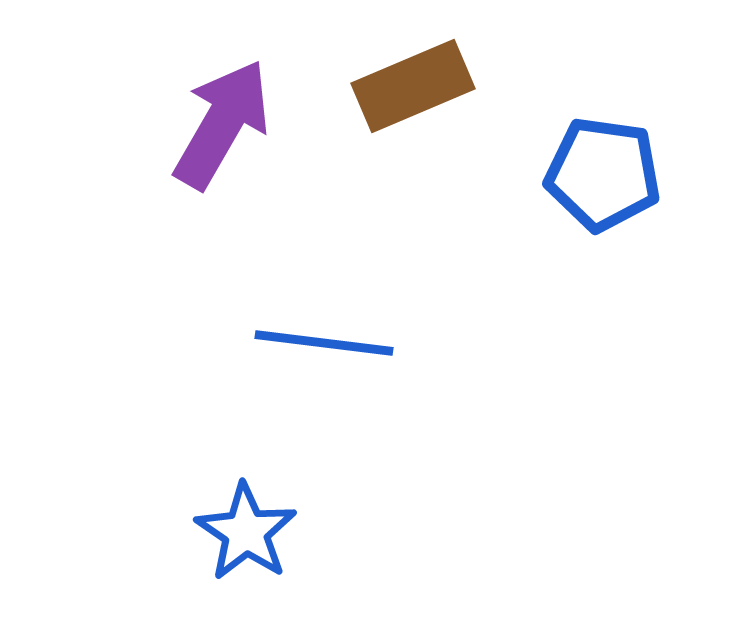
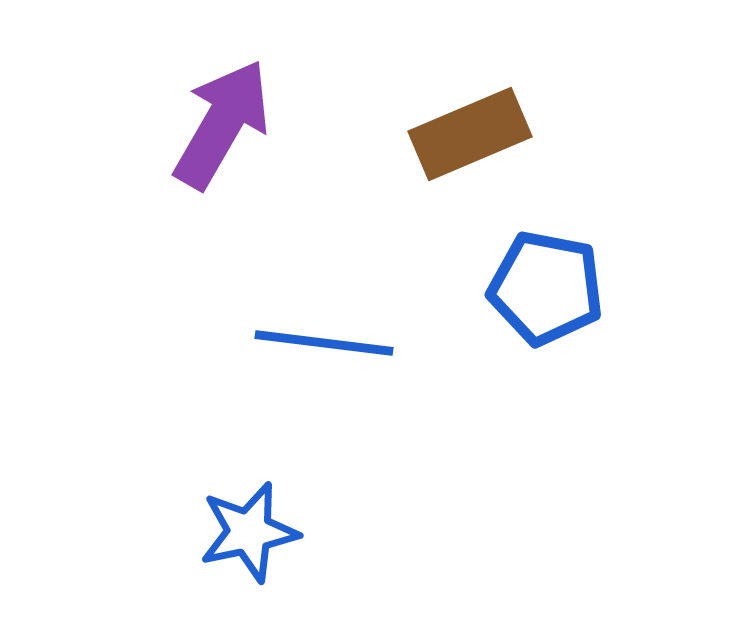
brown rectangle: moved 57 px right, 48 px down
blue pentagon: moved 57 px left, 114 px down; rotated 3 degrees clockwise
blue star: moved 3 px right; rotated 26 degrees clockwise
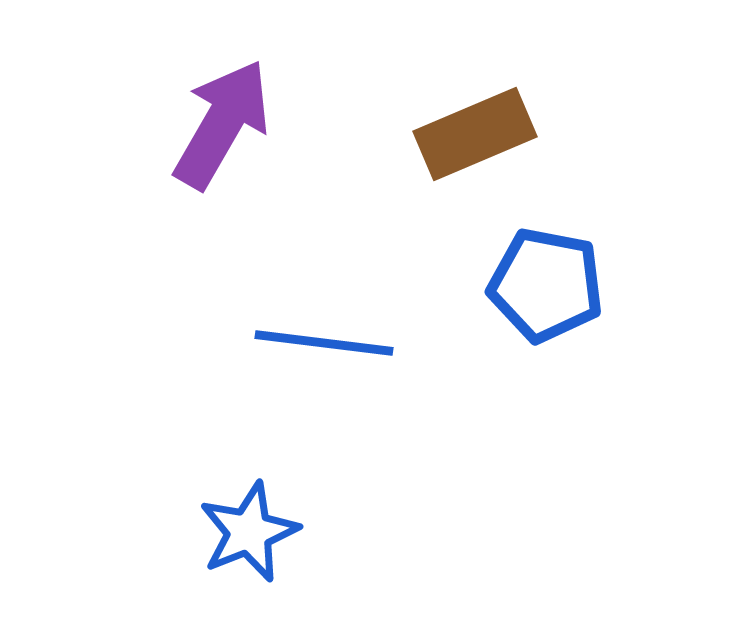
brown rectangle: moved 5 px right
blue pentagon: moved 3 px up
blue star: rotated 10 degrees counterclockwise
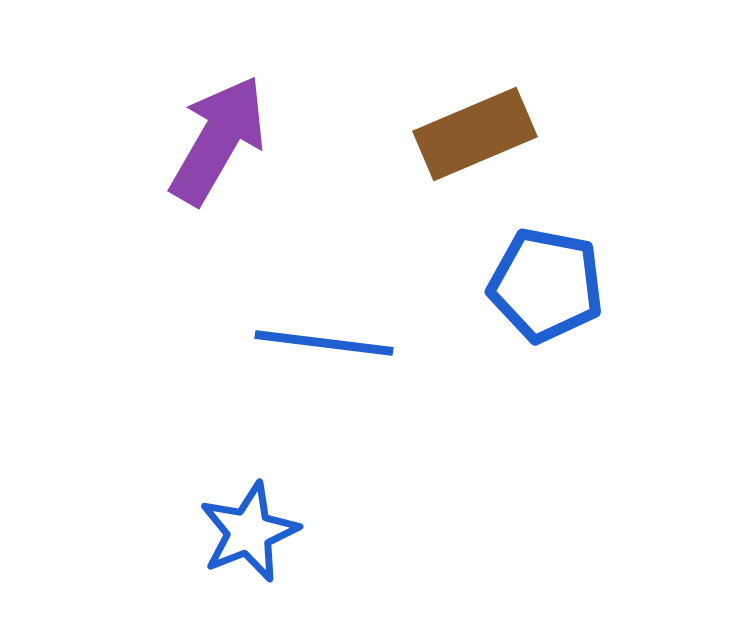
purple arrow: moved 4 px left, 16 px down
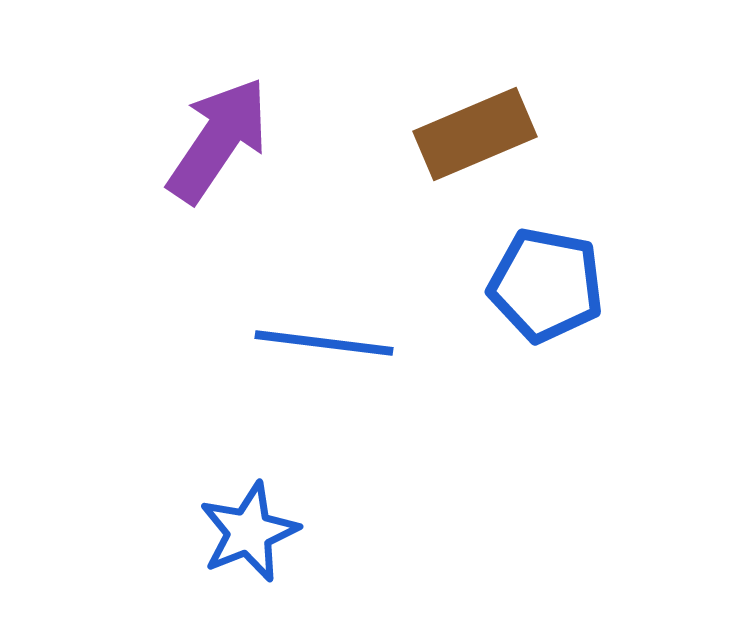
purple arrow: rotated 4 degrees clockwise
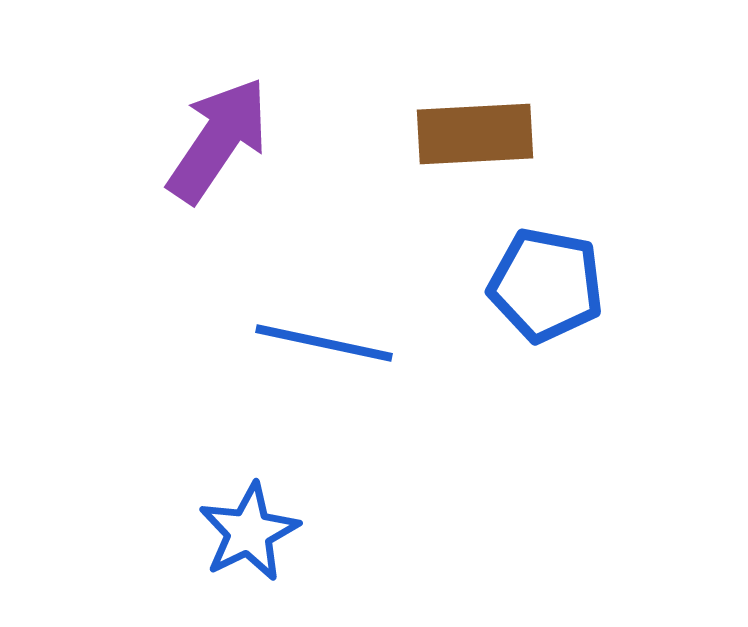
brown rectangle: rotated 20 degrees clockwise
blue line: rotated 5 degrees clockwise
blue star: rotated 4 degrees counterclockwise
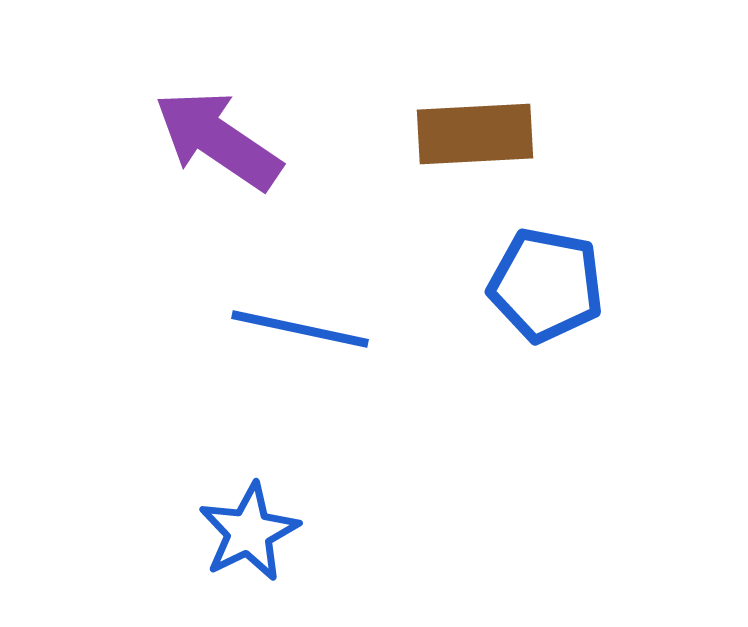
purple arrow: rotated 90 degrees counterclockwise
blue line: moved 24 px left, 14 px up
